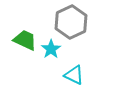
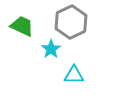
green trapezoid: moved 3 px left, 14 px up
cyan triangle: rotated 25 degrees counterclockwise
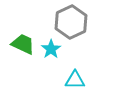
green trapezoid: moved 1 px right, 18 px down
cyan triangle: moved 1 px right, 5 px down
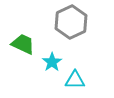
cyan star: moved 1 px right, 13 px down
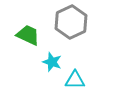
green trapezoid: moved 5 px right, 9 px up
cyan star: rotated 18 degrees counterclockwise
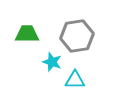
gray hexagon: moved 6 px right, 14 px down; rotated 16 degrees clockwise
green trapezoid: moved 1 px left, 1 px up; rotated 25 degrees counterclockwise
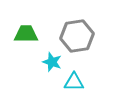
green trapezoid: moved 1 px left
cyan triangle: moved 1 px left, 2 px down
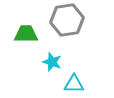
gray hexagon: moved 10 px left, 16 px up
cyan triangle: moved 2 px down
